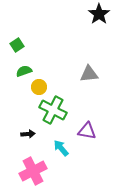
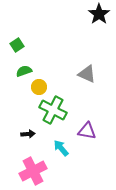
gray triangle: moved 2 px left; rotated 30 degrees clockwise
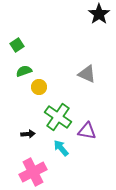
green cross: moved 5 px right, 7 px down; rotated 8 degrees clockwise
pink cross: moved 1 px down
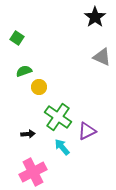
black star: moved 4 px left, 3 px down
green square: moved 7 px up; rotated 24 degrees counterclockwise
gray triangle: moved 15 px right, 17 px up
purple triangle: rotated 36 degrees counterclockwise
cyan arrow: moved 1 px right, 1 px up
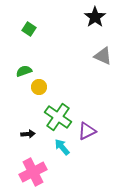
green square: moved 12 px right, 9 px up
gray triangle: moved 1 px right, 1 px up
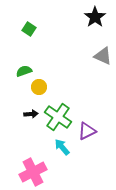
black arrow: moved 3 px right, 20 px up
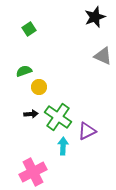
black star: rotated 15 degrees clockwise
green square: rotated 24 degrees clockwise
cyan arrow: moved 1 px right, 1 px up; rotated 42 degrees clockwise
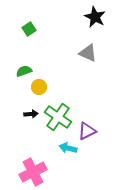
black star: rotated 25 degrees counterclockwise
gray triangle: moved 15 px left, 3 px up
cyan arrow: moved 5 px right, 2 px down; rotated 78 degrees counterclockwise
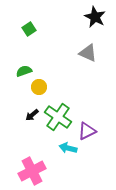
black arrow: moved 1 px right, 1 px down; rotated 144 degrees clockwise
pink cross: moved 1 px left, 1 px up
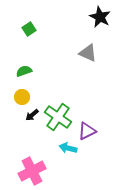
black star: moved 5 px right
yellow circle: moved 17 px left, 10 px down
